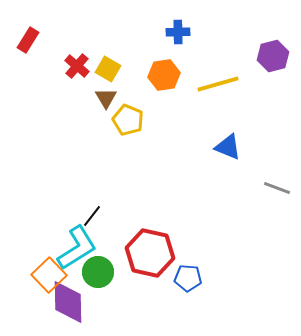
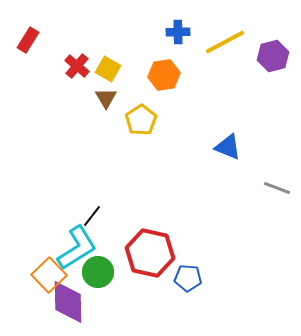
yellow line: moved 7 px right, 42 px up; rotated 12 degrees counterclockwise
yellow pentagon: moved 13 px right; rotated 16 degrees clockwise
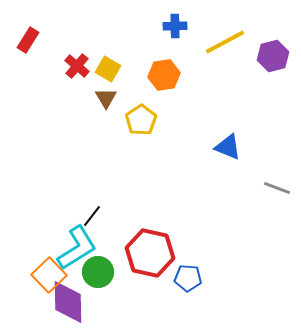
blue cross: moved 3 px left, 6 px up
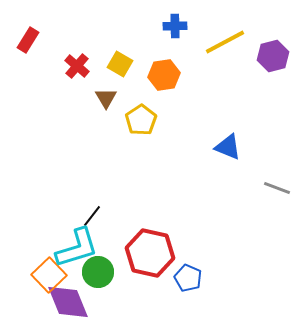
yellow square: moved 12 px right, 5 px up
cyan L-shape: rotated 15 degrees clockwise
blue pentagon: rotated 20 degrees clockwise
purple diamond: rotated 21 degrees counterclockwise
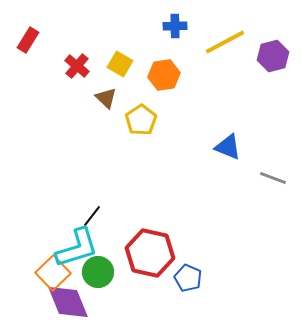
brown triangle: rotated 15 degrees counterclockwise
gray line: moved 4 px left, 10 px up
orange square: moved 4 px right, 2 px up
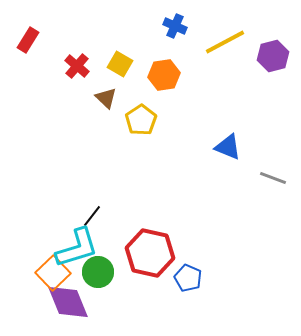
blue cross: rotated 25 degrees clockwise
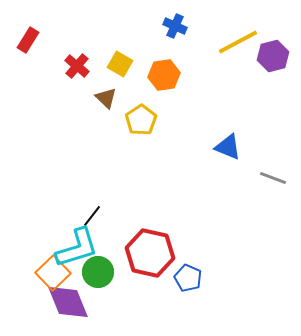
yellow line: moved 13 px right
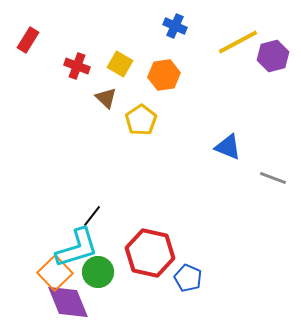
red cross: rotated 20 degrees counterclockwise
orange square: moved 2 px right
